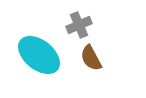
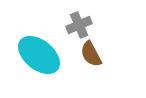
brown semicircle: moved 4 px up
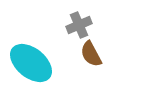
cyan ellipse: moved 8 px left, 8 px down
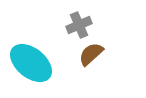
brown semicircle: rotated 76 degrees clockwise
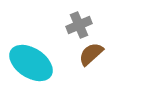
cyan ellipse: rotated 6 degrees counterclockwise
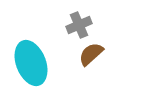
cyan ellipse: rotated 36 degrees clockwise
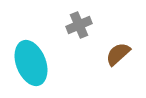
brown semicircle: moved 27 px right
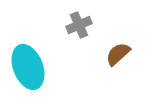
cyan ellipse: moved 3 px left, 4 px down
